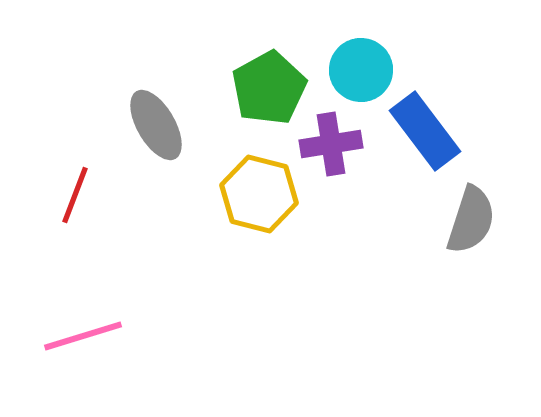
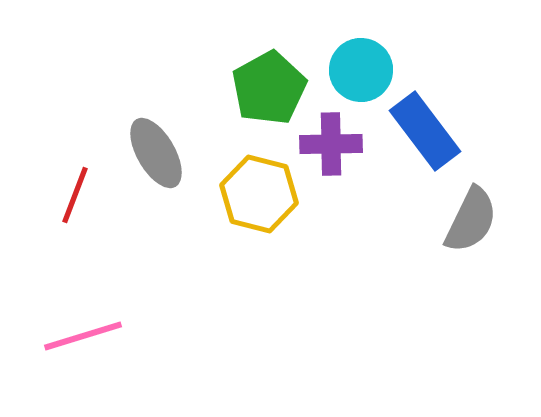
gray ellipse: moved 28 px down
purple cross: rotated 8 degrees clockwise
gray semicircle: rotated 8 degrees clockwise
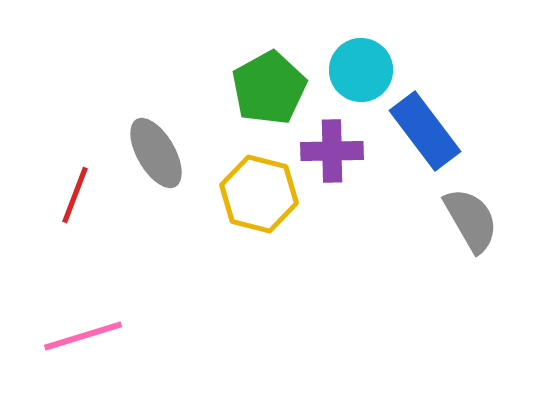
purple cross: moved 1 px right, 7 px down
gray semicircle: rotated 56 degrees counterclockwise
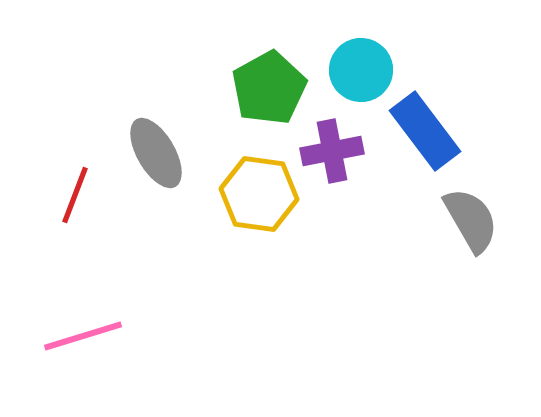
purple cross: rotated 10 degrees counterclockwise
yellow hexagon: rotated 6 degrees counterclockwise
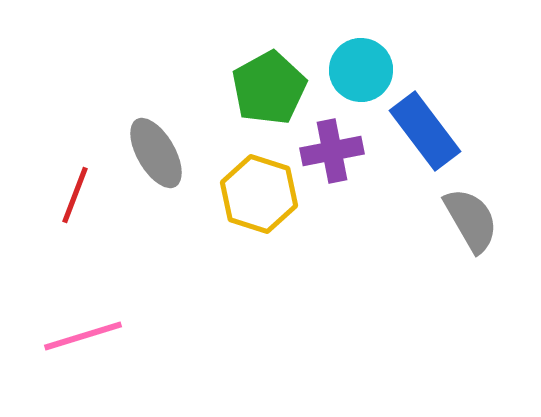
yellow hexagon: rotated 10 degrees clockwise
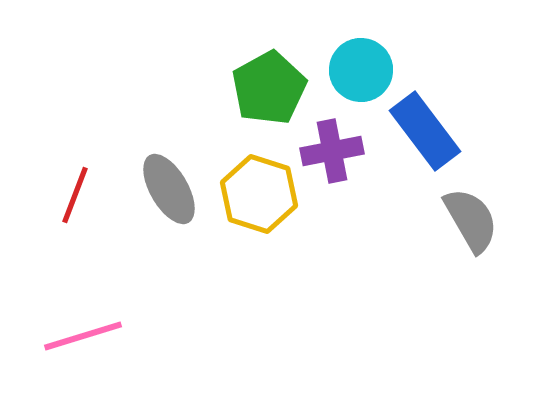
gray ellipse: moved 13 px right, 36 px down
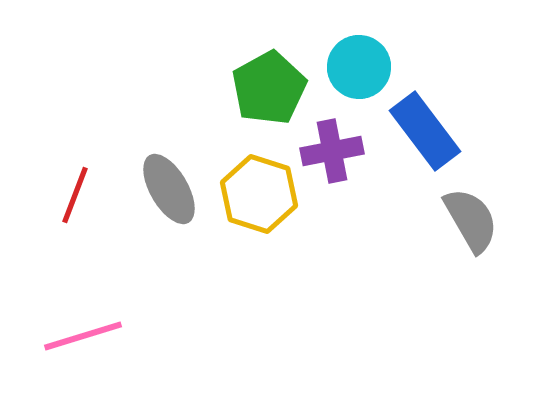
cyan circle: moved 2 px left, 3 px up
